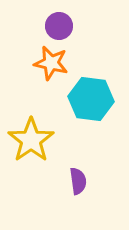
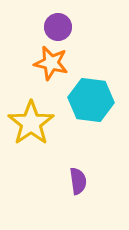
purple circle: moved 1 px left, 1 px down
cyan hexagon: moved 1 px down
yellow star: moved 17 px up
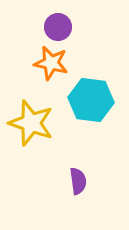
yellow star: rotated 18 degrees counterclockwise
